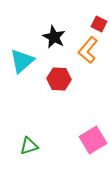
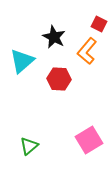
orange L-shape: moved 1 px left, 1 px down
pink square: moved 4 px left
green triangle: rotated 24 degrees counterclockwise
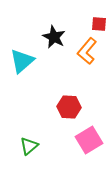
red square: rotated 21 degrees counterclockwise
red hexagon: moved 10 px right, 28 px down
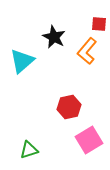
red hexagon: rotated 15 degrees counterclockwise
green triangle: moved 4 px down; rotated 24 degrees clockwise
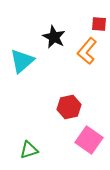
pink square: rotated 24 degrees counterclockwise
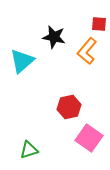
black star: rotated 15 degrees counterclockwise
pink square: moved 2 px up
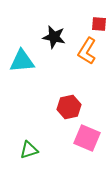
orange L-shape: rotated 8 degrees counterclockwise
cyan triangle: rotated 36 degrees clockwise
pink square: moved 2 px left; rotated 12 degrees counterclockwise
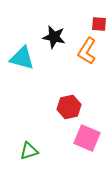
cyan triangle: moved 3 px up; rotated 20 degrees clockwise
green triangle: moved 1 px down
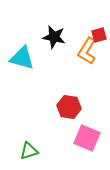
red square: moved 11 px down; rotated 21 degrees counterclockwise
red hexagon: rotated 20 degrees clockwise
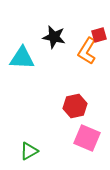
cyan triangle: rotated 12 degrees counterclockwise
red hexagon: moved 6 px right, 1 px up; rotated 20 degrees counterclockwise
green triangle: rotated 12 degrees counterclockwise
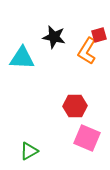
red hexagon: rotated 10 degrees clockwise
